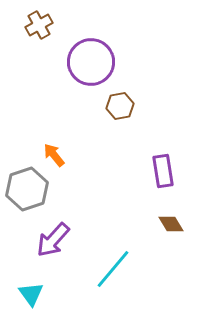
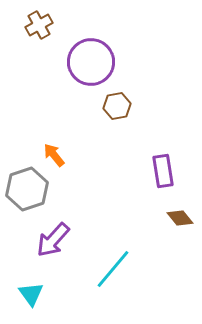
brown hexagon: moved 3 px left
brown diamond: moved 9 px right, 6 px up; rotated 8 degrees counterclockwise
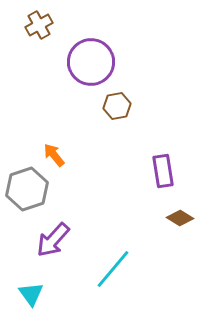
brown diamond: rotated 20 degrees counterclockwise
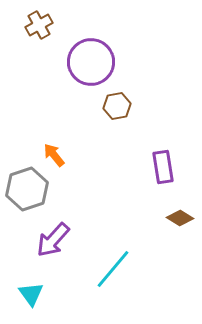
purple rectangle: moved 4 px up
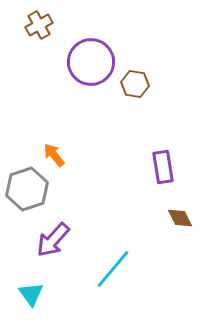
brown hexagon: moved 18 px right, 22 px up; rotated 20 degrees clockwise
brown diamond: rotated 32 degrees clockwise
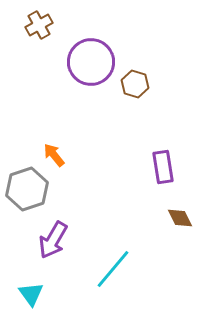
brown hexagon: rotated 8 degrees clockwise
purple arrow: rotated 12 degrees counterclockwise
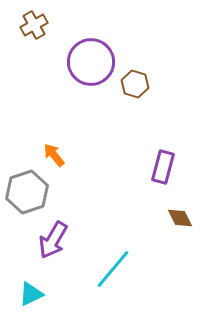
brown cross: moved 5 px left
purple rectangle: rotated 24 degrees clockwise
gray hexagon: moved 3 px down
cyan triangle: rotated 40 degrees clockwise
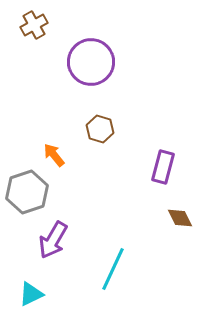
brown hexagon: moved 35 px left, 45 px down
cyan line: rotated 15 degrees counterclockwise
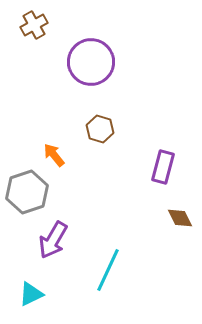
cyan line: moved 5 px left, 1 px down
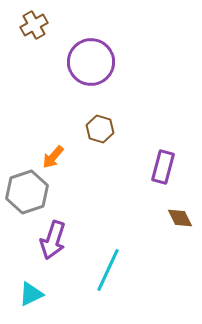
orange arrow: moved 1 px left, 2 px down; rotated 100 degrees counterclockwise
purple arrow: rotated 12 degrees counterclockwise
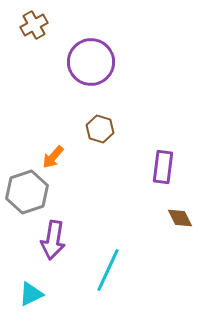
purple rectangle: rotated 8 degrees counterclockwise
purple arrow: rotated 9 degrees counterclockwise
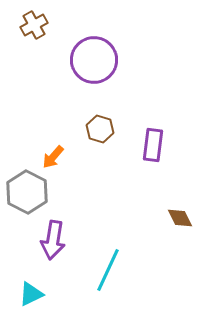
purple circle: moved 3 px right, 2 px up
purple rectangle: moved 10 px left, 22 px up
gray hexagon: rotated 15 degrees counterclockwise
